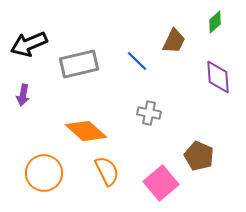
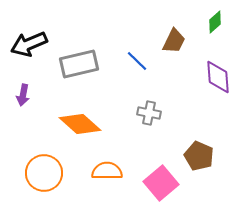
orange diamond: moved 6 px left, 7 px up
orange semicircle: rotated 64 degrees counterclockwise
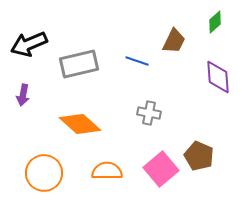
blue line: rotated 25 degrees counterclockwise
pink square: moved 14 px up
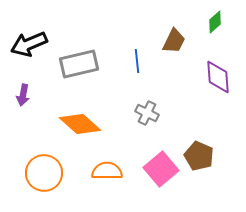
blue line: rotated 65 degrees clockwise
gray cross: moved 2 px left; rotated 15 degrees clockwise
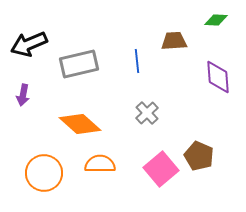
green diamond: moved 1 px right, 2 px up; rotated 45 degrees clockwise
brown trapezoid: rotated 120 degrees counterclockwise
gray cross: rotated 20 degrees clockwise
orange semicircle: moved 7 px left, 7 px up
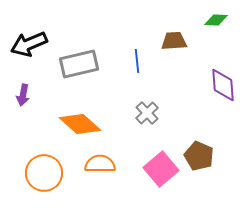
purple diamond: moved 5 px right, 8 px down
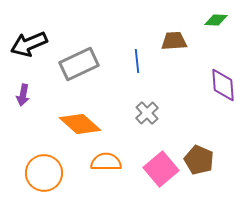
gray rectangle: rotated 12 degrees counterclockwise
brown pentagon: moved 4 px down
orange semicircle: moved 6 px right, 2 px up
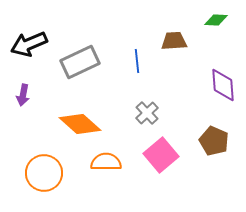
gray rectangle: moved 1 px right, 2 px up
brown pentagon: moved 15 px right, 19 px up
pink square: moved 14 px up
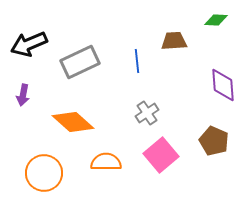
gray cross: rotated 10 degrees clockwise
orange diamond: moved 7 px left, 2 px up
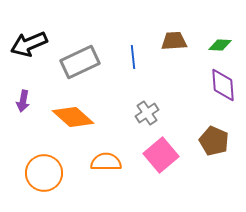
green diamond: moved 4 px right, 25 px down
blue line: moved 4 px left, 4 px up
purple arrow: moved 6 px down
orange diamond: moved 5 px up
